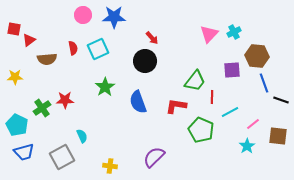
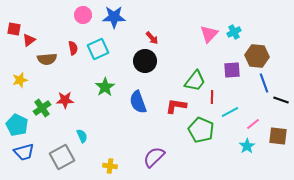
yellow star: moved 5 px right, 3 px down; rotated 14 degrees counterclockwise
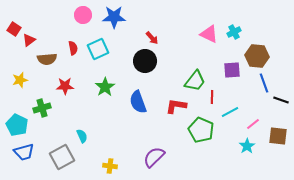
red square: rotated 24 degrees clockwise
pink triangle: rotated 48 degrees counterclockwise
red star: moved 14 px up
green cross: rotated 18 degrees clockwise
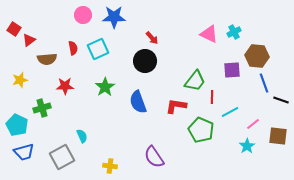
purple semicircle: rotated 80 degrees counterclockwise
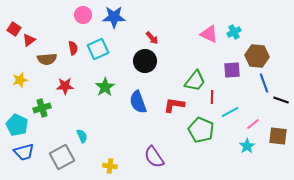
red L-shape: moved 2 px left, 1 px up
